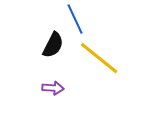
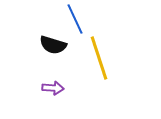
black semicircle: rotated 80 degrees clockwise
yellow line: rotated 33 degrees clockwise
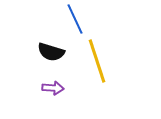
black semicircle: moved 2 px left, 7 px down
yellow line: moved 2 px left, 3 px down
